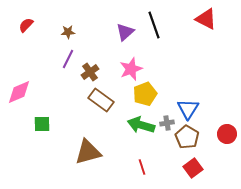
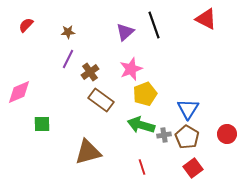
gray cross: moved 3 px left, 12 px down
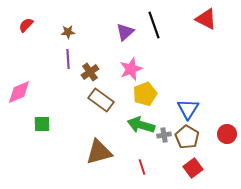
purple line: rotated 30 degrees counterclockwise
brown triangle: moved 11 px right
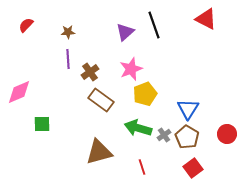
green arrow: moved 3 px left, 3 px down
gray cross: rotated 24 degrees counterclockwise
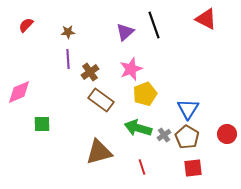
red square: rotated 30 degrees clockwise
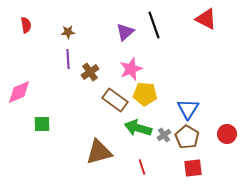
red semicircle: rotated 126 degrees clockwise
yellow pentagon: rotated 25 degrees clockwise
brown rectangle: moved 14 px right
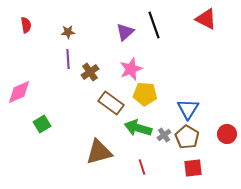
brown rectangle: moved 4 px left, 3 px down
green square: rotated 30 degrees counterclockwise
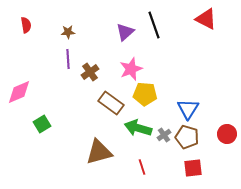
brown pentagon: rotated 15 degrees counterclockwise
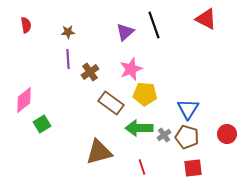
pink diamond: moved 5 px right, 8 px down; rotated 16 degrees counterclockwise
green arrow: moved 1 px right; rotated 16 degrees counterclockwise
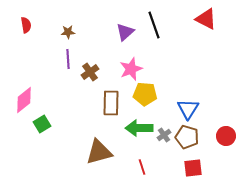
brown rectangle: rotated 55 degrees clockwise
red circle: moved 1 px left, 2 px down
